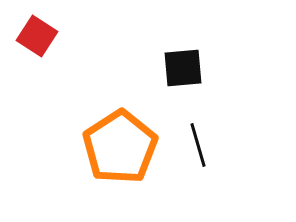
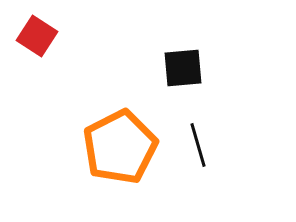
orange pentagon: rotated 6 degrees clockwise
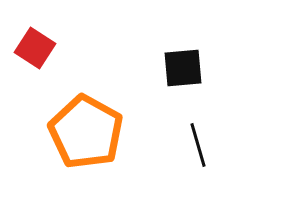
red square: moved 2 px left, 12 px down
orange pentagon: moved 34 px left, 15 px up; rotated 16 degrees counterclockwise
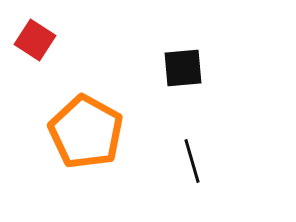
red square: moved 8 px up
black line: moved 6 px left, 16 px down
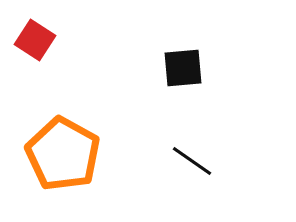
orange pentagon: moved 23 px left, 22 px down
black line: rotated 39 degrees counterclockwise
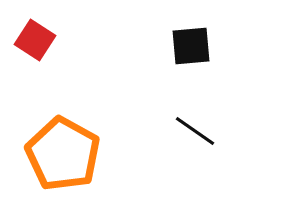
black square: moved 8 px right, 22 px up
black line: moved 3 px right, 30 px up
